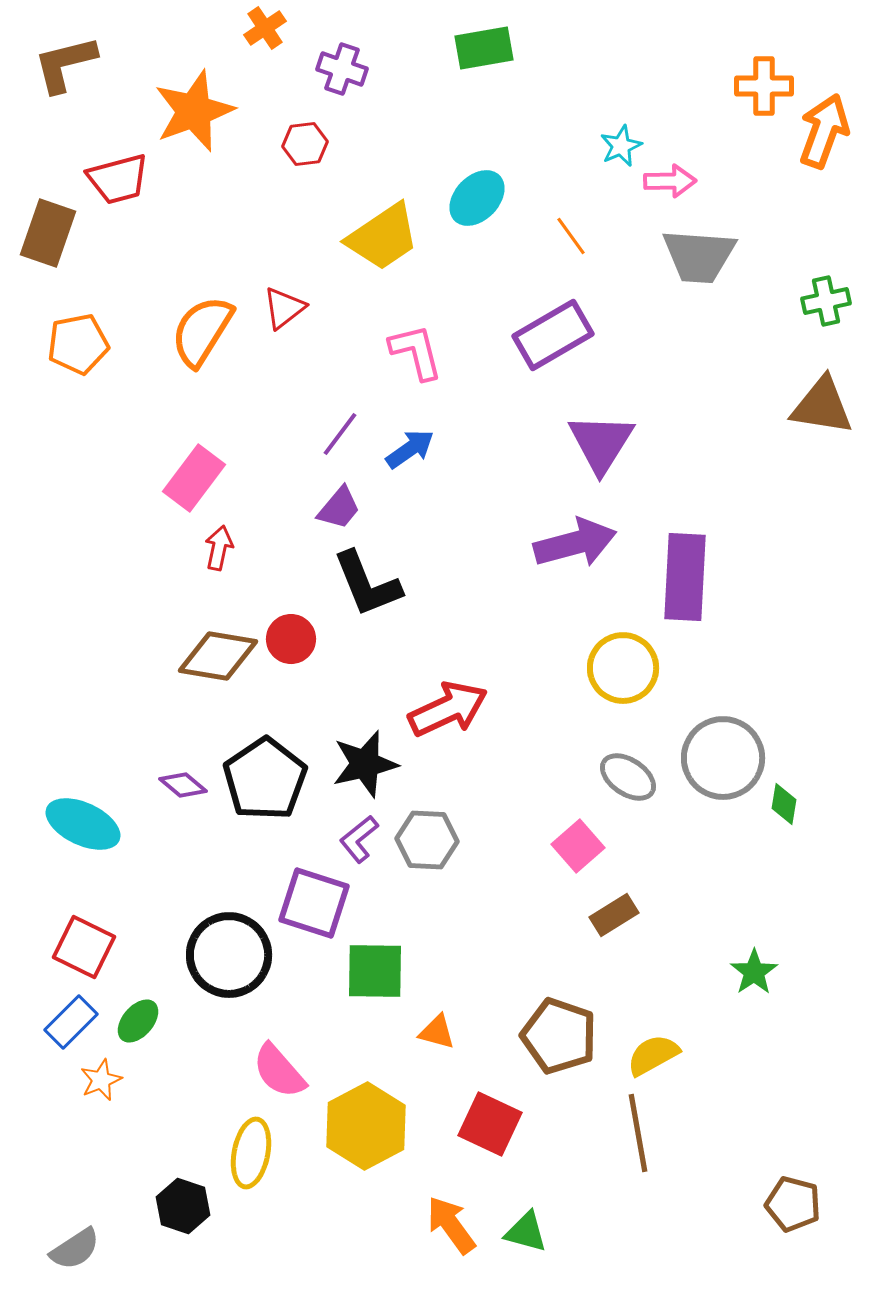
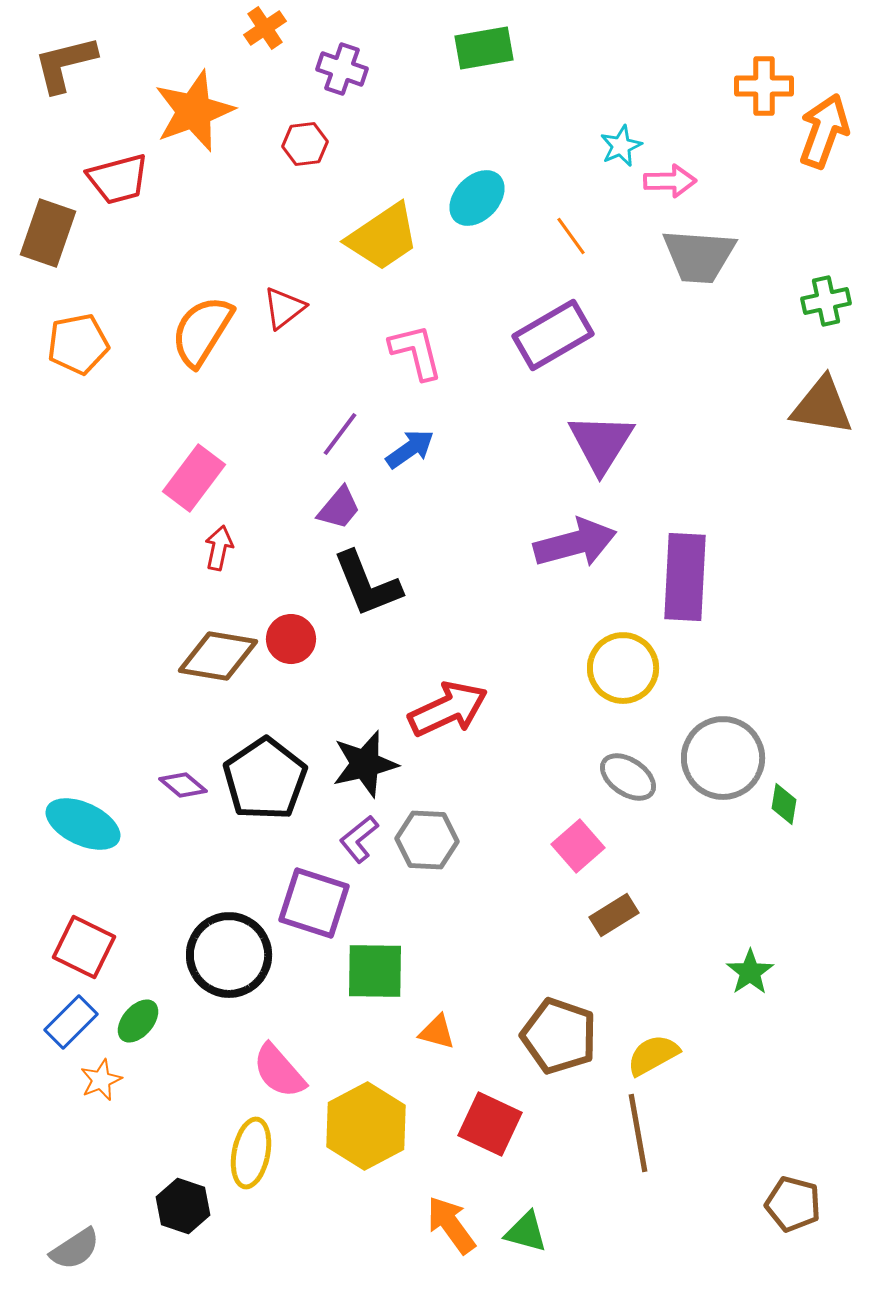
green star at (754, 972): moved 4 px left
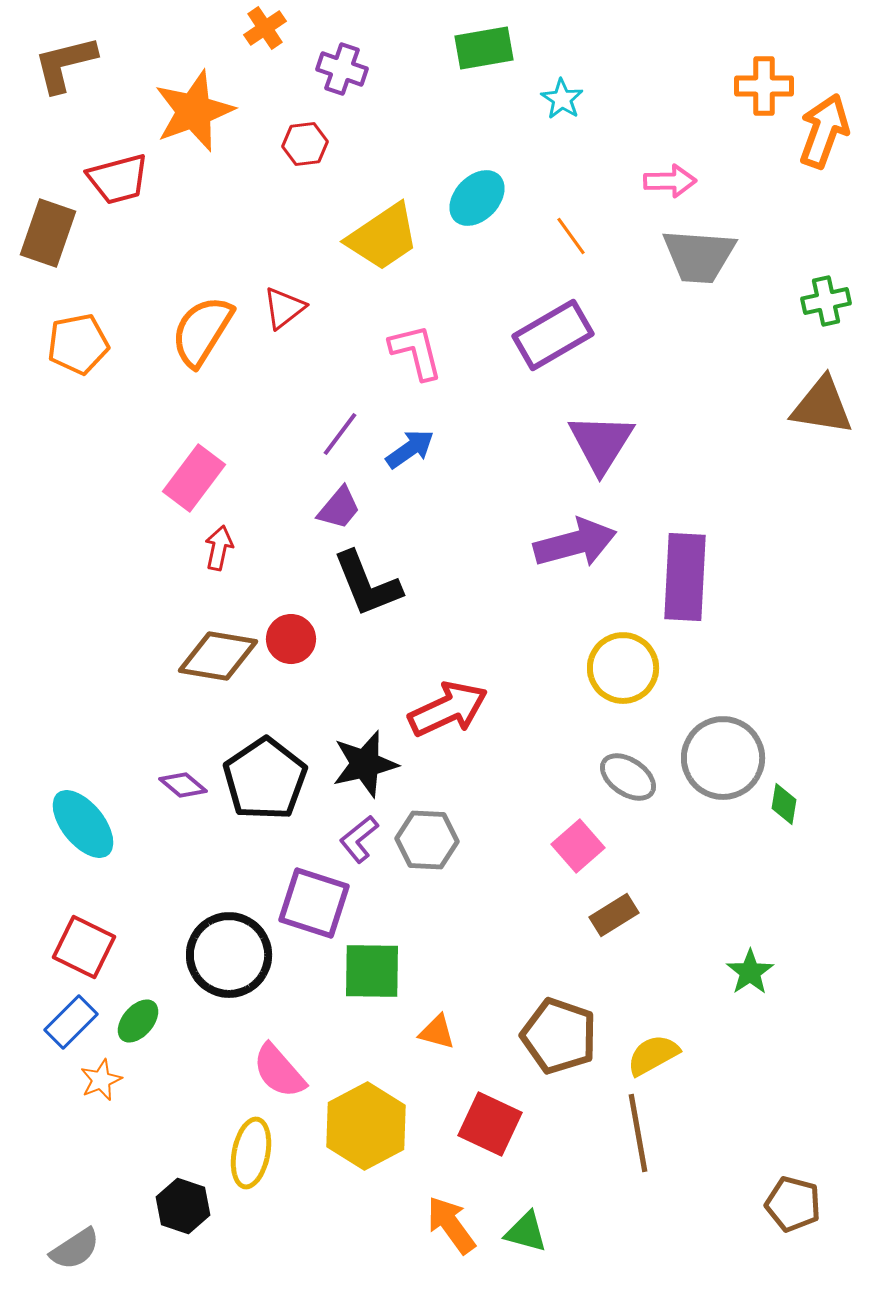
cyan star at (621, 146): moved 59 px left, 47 px up; rotated 15 degrees counterclockwise
cyan ellipse at (83, 824): rotated 26 degrees clockwise
green square at (375, 971): moved 3 px left
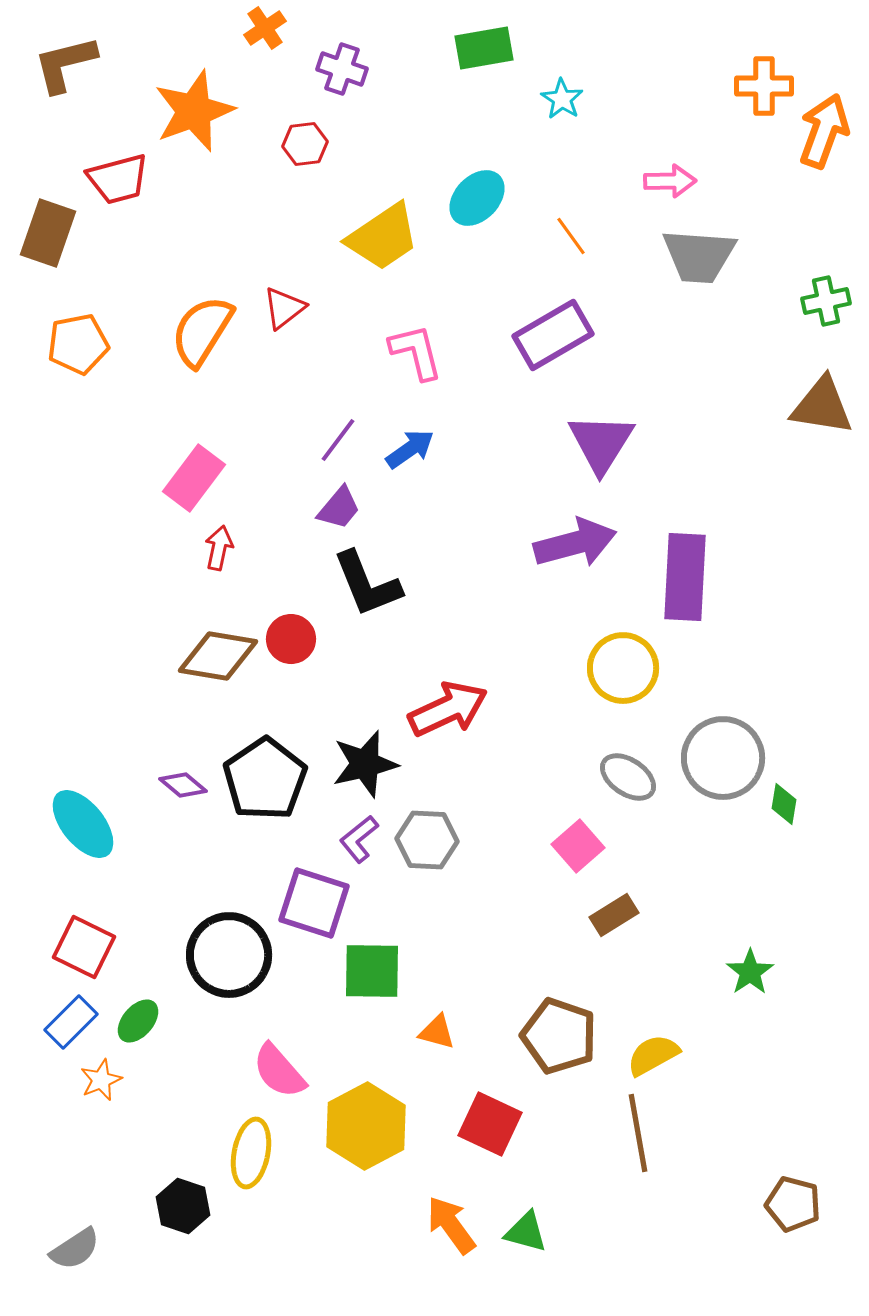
purple line at (340, 434): moved 2 px left, 6 px down
